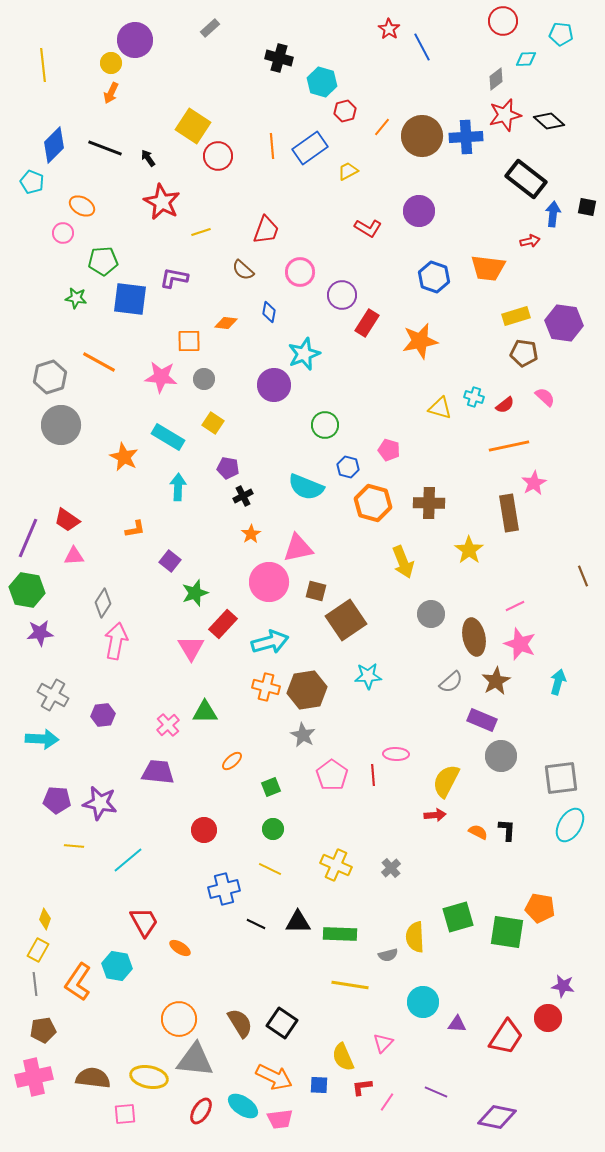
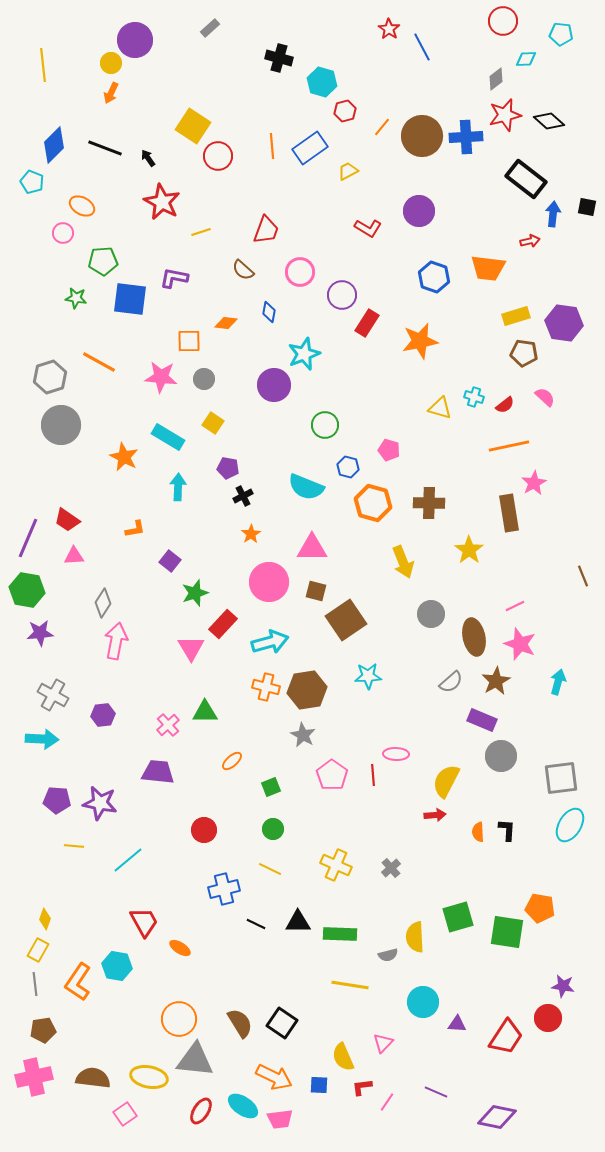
pink triangle at (298, 548): moved 14 px right; rotated 12 degrees clockwise
orange semicircle at (478, 832): rotated 120 degrees counterclockwise
pink square at (125, 1114): rotated 30 degrees counterclockwise
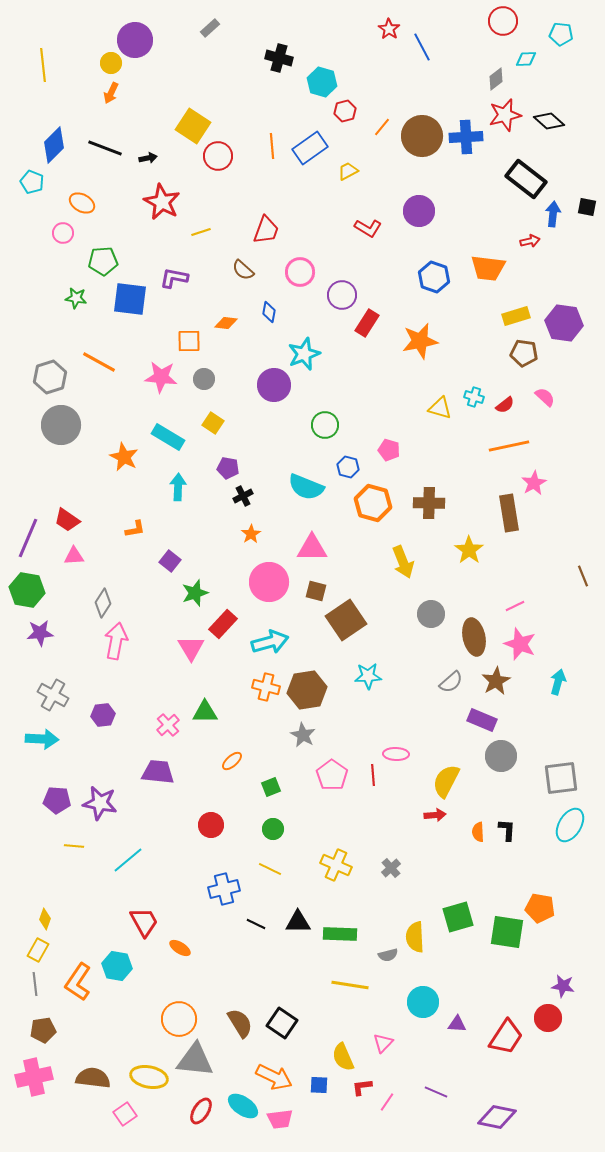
black arrow at (148, 158): rotated 114 degrees clockwise
orange ellipse at (82, 206): moved 3 px up
red circle at (204, 830): moved 7 px right, 5 px up
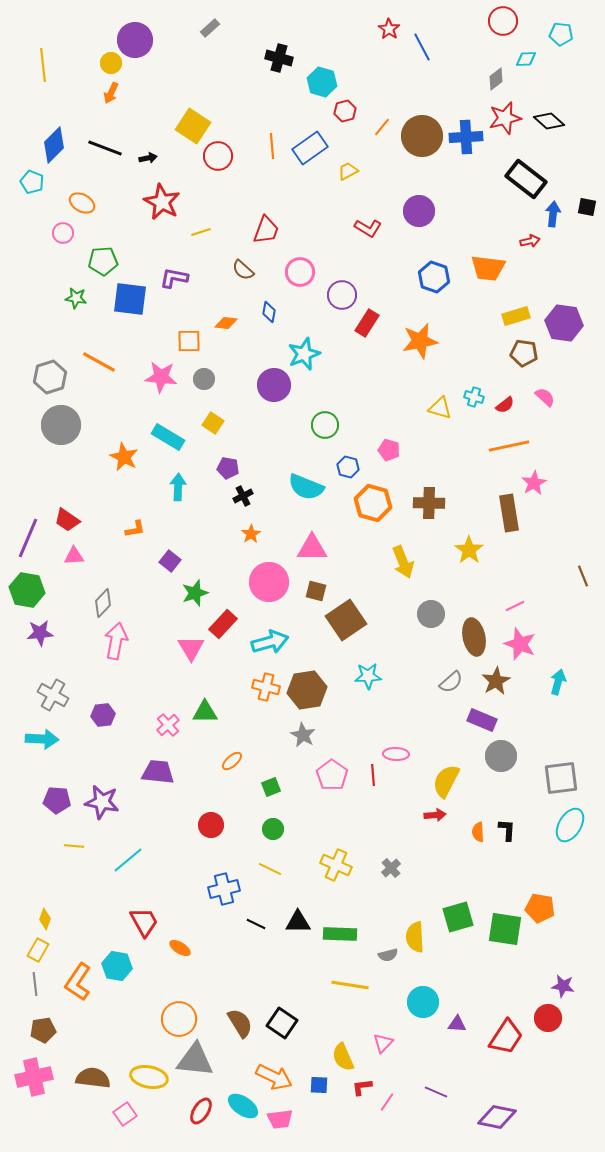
red star at (505, 115): moved 3 px down
gray diamond at (103, 603): rotated 12 degrees clockwise
purple star at (100, 803): moved 2 px right, 1 px up
green square at (507, 932): moved 2 px left, 3 px up
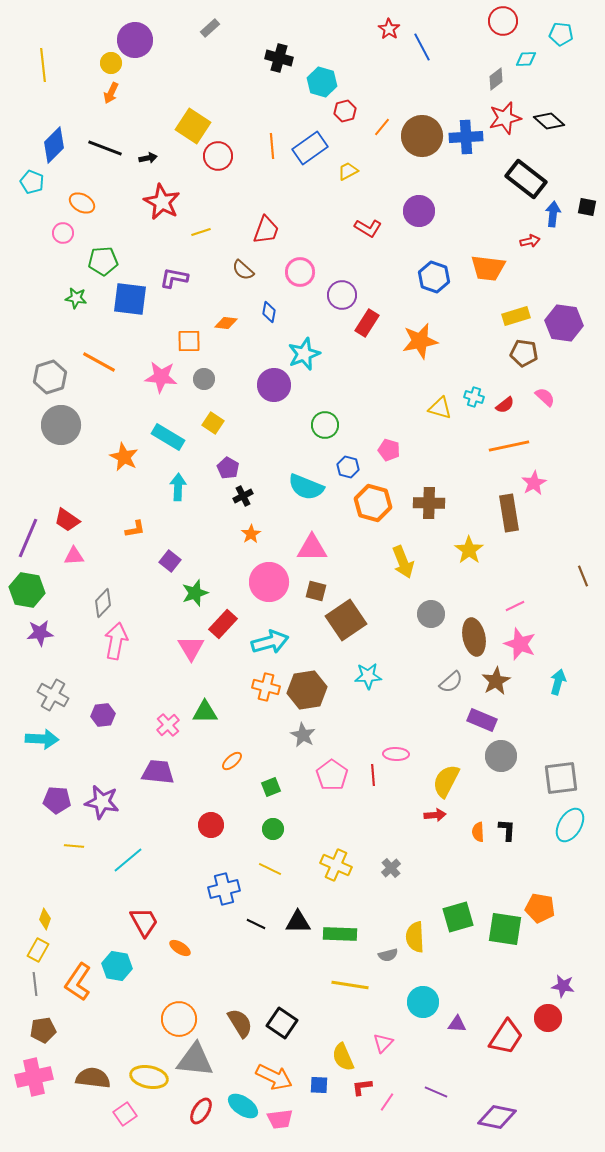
purple pentagon at (228, 468): rotated 20 degrees clockwise
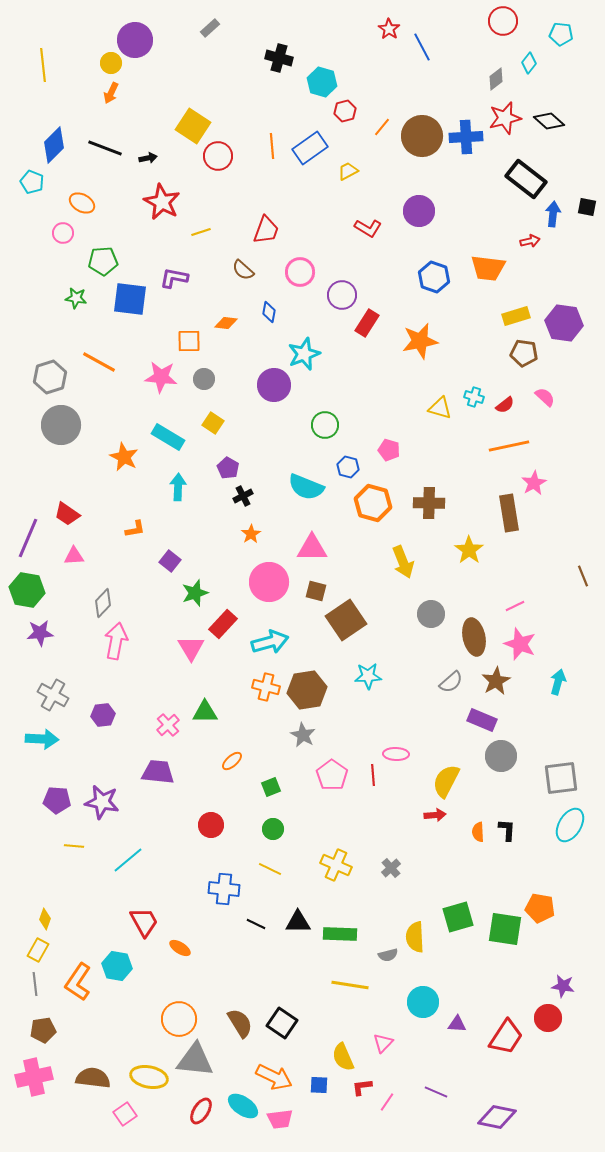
cyan diamond at (526, 59): moved 3 px right, 4 px down; rotated 50 degrees counterclockwise
red trapezoid at (67, 520): moved 6 px up
blue cross at (224, 889): rotated 20 degrees clockwise
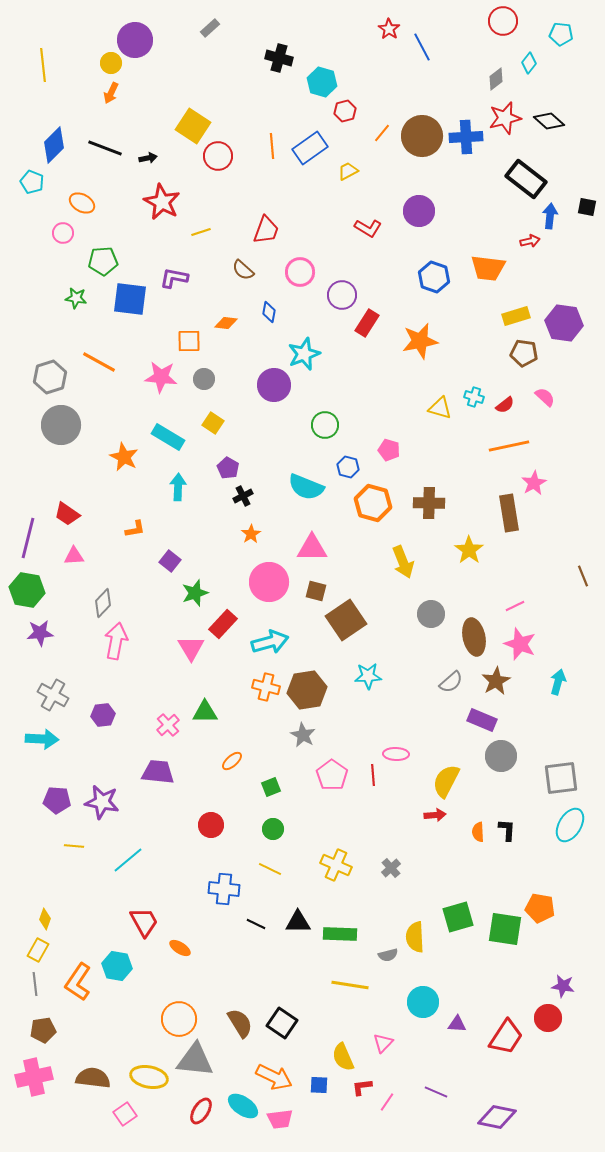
orange line at (382, 127): moved 6 px down
blue arrow at (553, 214): moved 3 px left, 2 px down
purple line at (28, 538): rotated 9 degrees counterclockwise
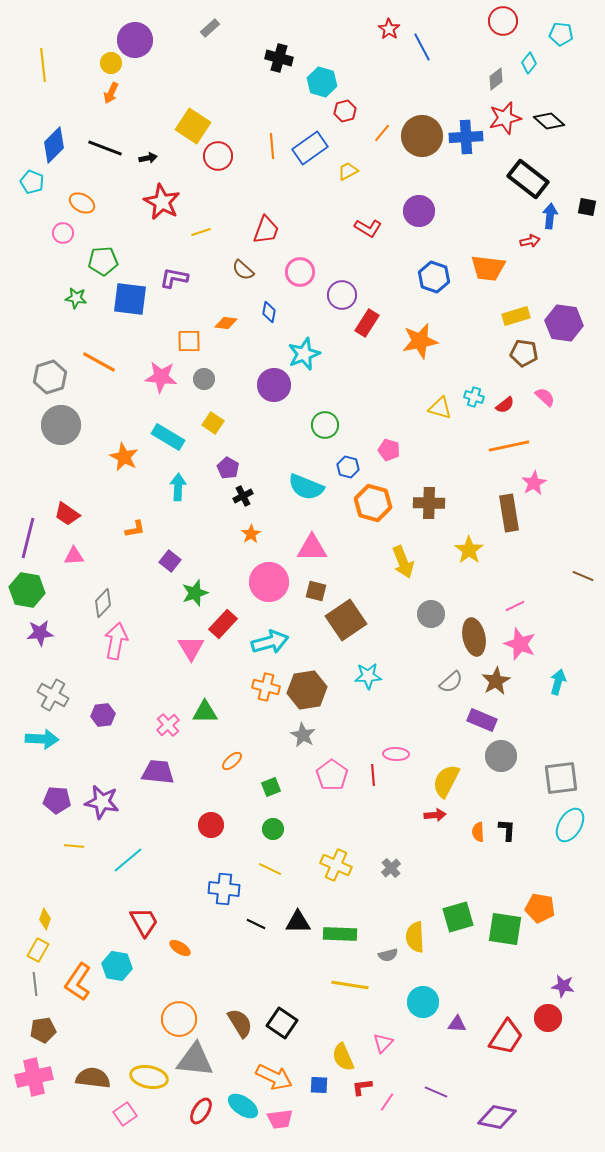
black rectangle at (526, 179): moved 2 px right
brown line at (583, 576): rotated 45 degrees counterclockwise
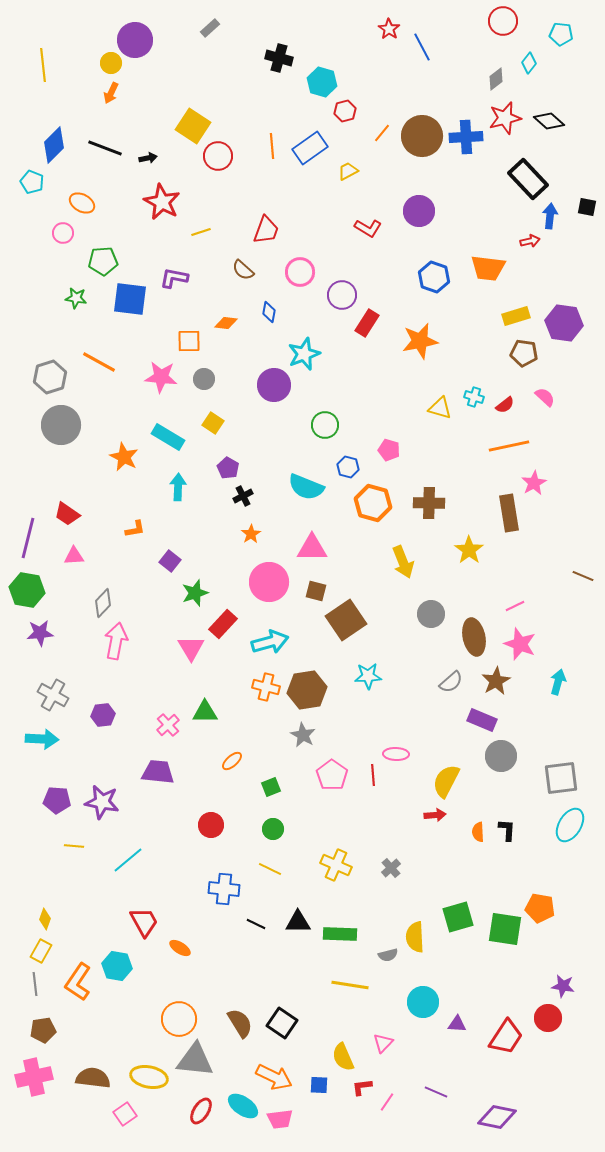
black rectangle at (528, 179): rotated 9 degrees clockwise
yellow rectangle at (38, 950): moved 3 px right, 1 px down
